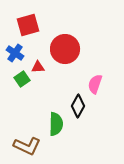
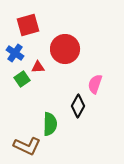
green semicircle: moved 6 px left
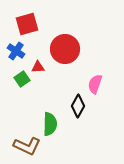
red square: moved 1 px left, 1 px up
blue cross: moved 1 px right, 2 px up
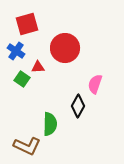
red circle: moved 1 px up
green square: rotated 21 degrees counterclockwise
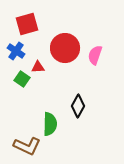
pink semicircle: moved 29 px up
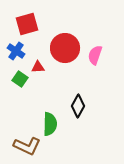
green square: moved 2 px left
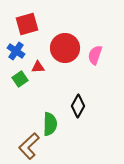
green square: rotated 21 degrees clockwise
brown L-shape: moved 2 px right; rotated 112 degrees clockwise
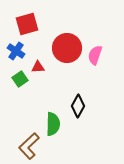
red circle: moved 2 px right
green semicircle: moved 3 px right
